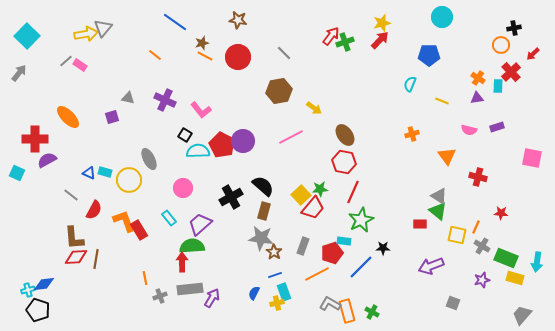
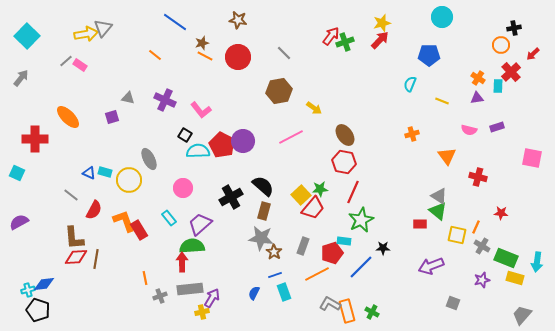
gray arrow at (19, 73): moved 2 px right, 5 px down
purple semicircle at (47, 160): moved 28 px left, 62 px down
yellow cross at (277, 303): moved 75 px left, 9 px down
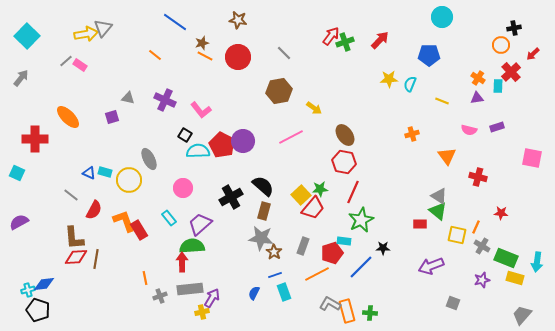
yellow star at (382, 23): moved 7 px right, 56 px down; rotated 12 degrees clockwise
green cross at (372, 312): moved 2 px left, 1 px down; rotated 24 degrees counterclockwise
